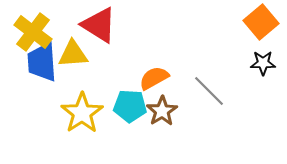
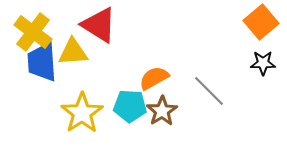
yellow triangle: moved 2 px up
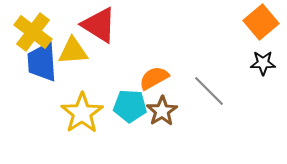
yellow triangle: moved 1 px up
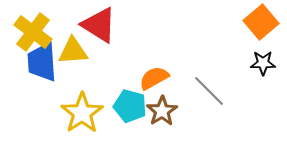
cyan pentagon: rotated 12 degrees clockwise
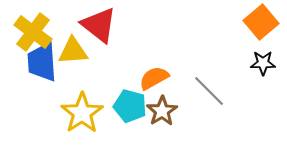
red triangle: rotated 6 degrees clockwise
